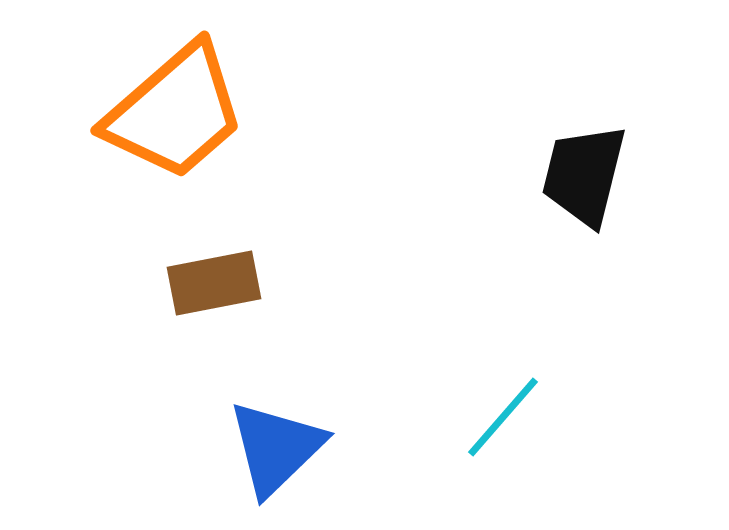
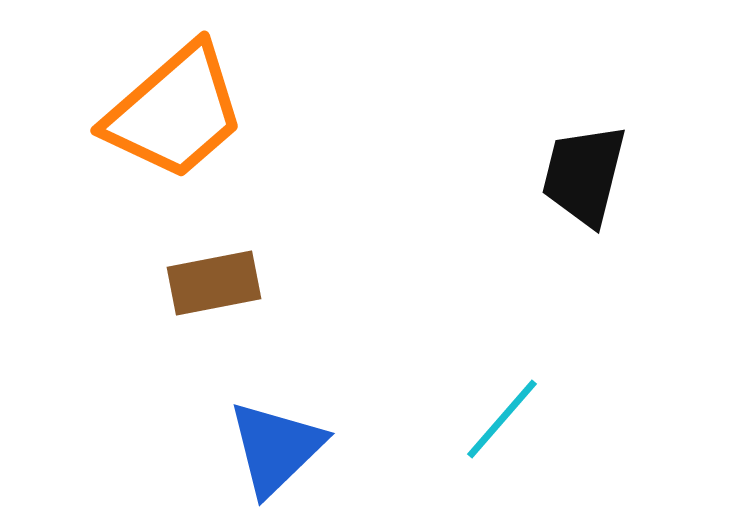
cyan line: moved 1 px left, 2 px down
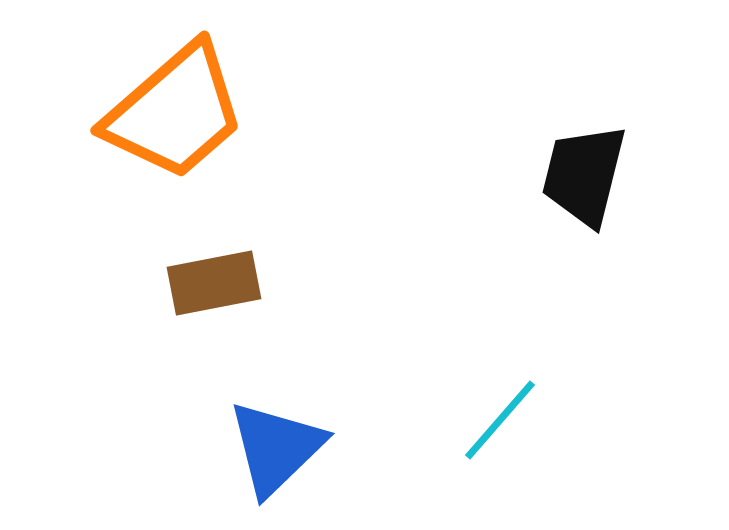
cyan line: moved 2 px left, 1 px down
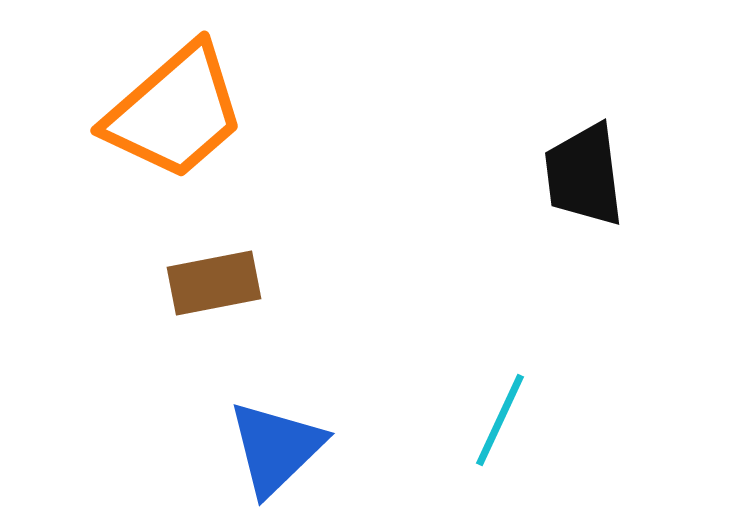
black trapezoid: rotated 21 degrees counterclockwise
cyan line: rotated 16 degrees counterclockwise
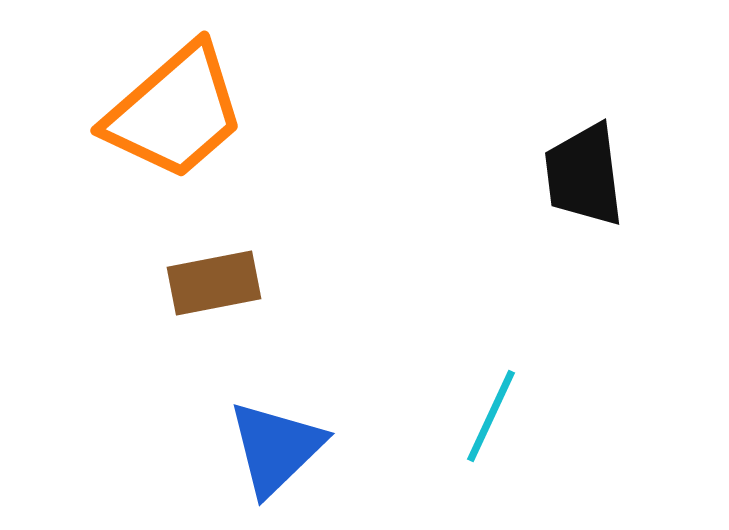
cyan line: moved 9 px left, 4 px up
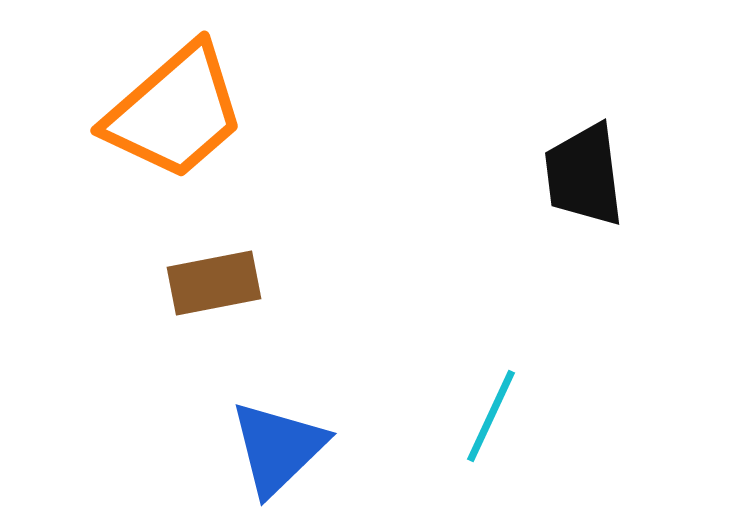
blue triangle: moved 2 px right
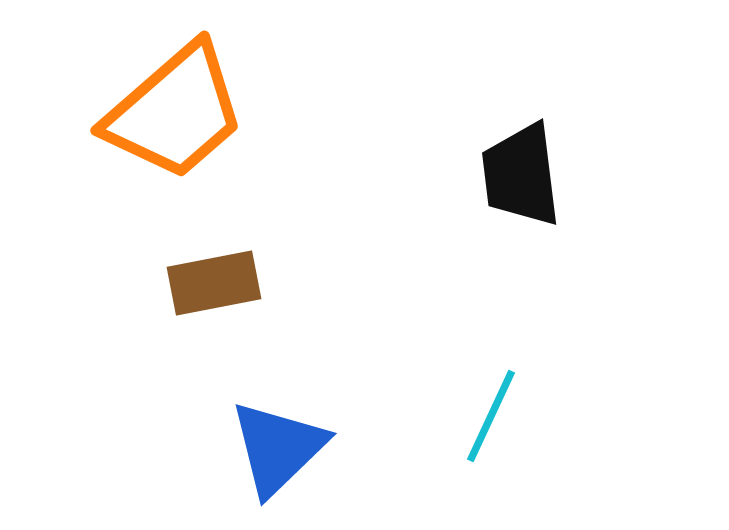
black trapezoid: moved 63 px left
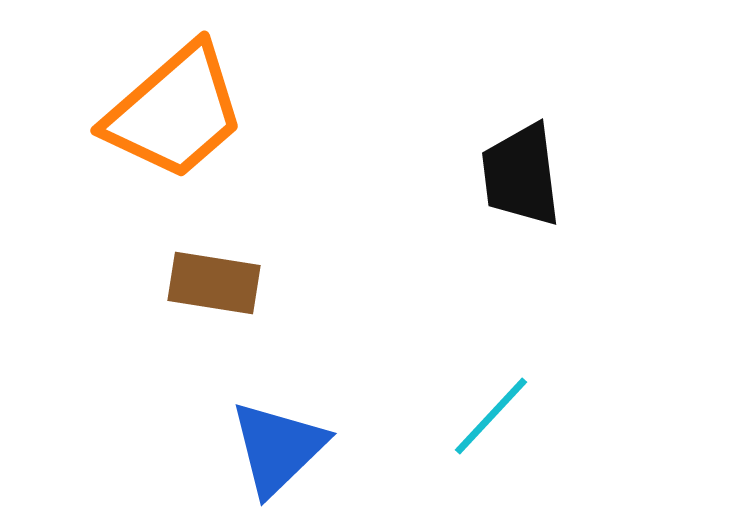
brown rectangle: rotated 20 degrees clockwise
cyan line: rotated 18 degrees clockwise
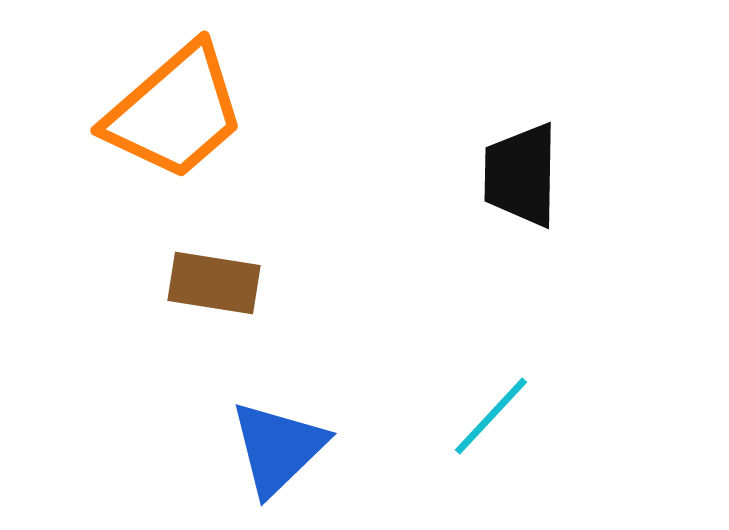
black trapezoid: rotated 8 degrees clockwise
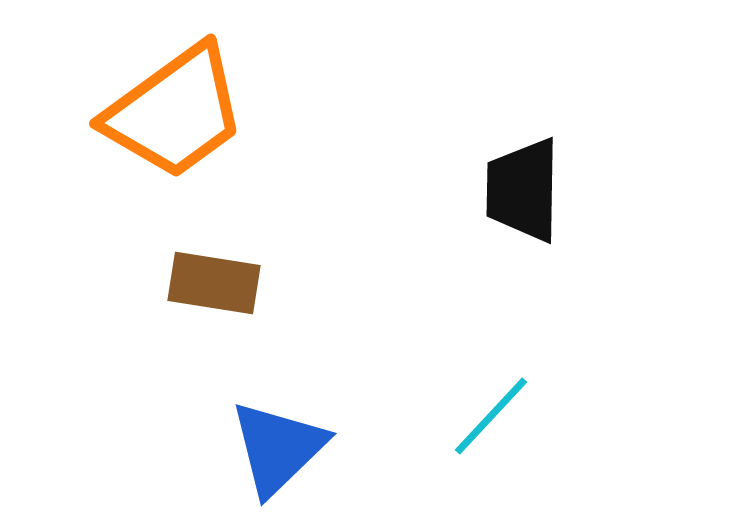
orange trapezoid: rotated 5 degrees clockwise
black trapezoid: moved 2 px right, 15 px down
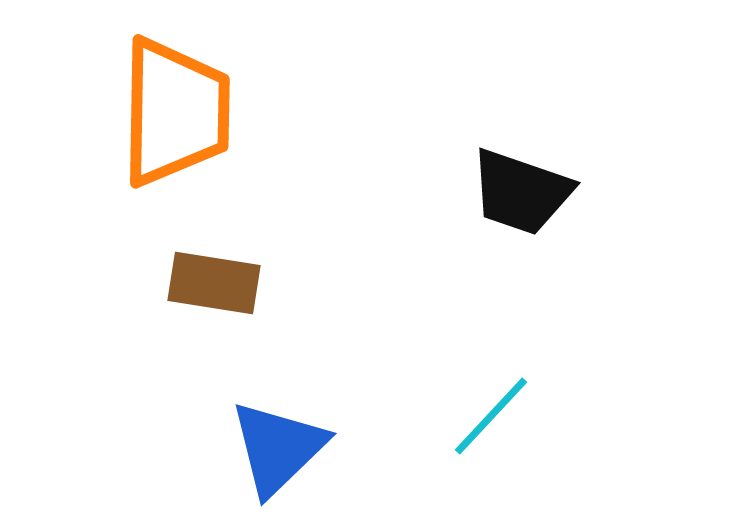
orange trapezoid: rotated 53 degrees counterclockwise
black trapezoid: moved 2 px left, 2 px down; rotated 72 degrees counterclockwise
